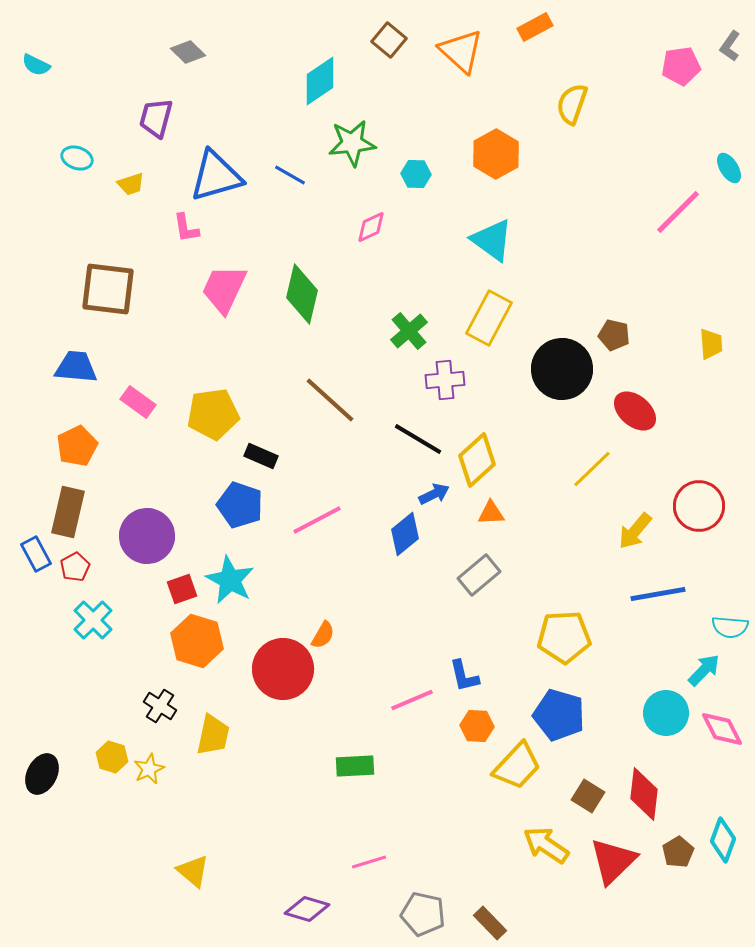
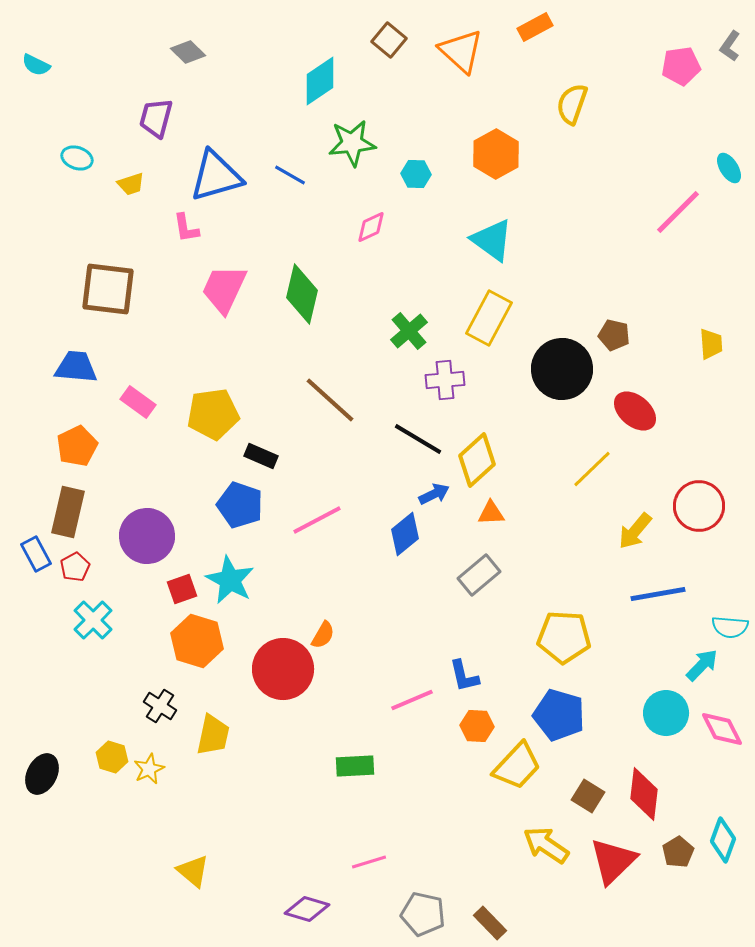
yellow pentagon at (564, 637): rotated 6 degrees clockwise
cyan arrow at (704, 670): moved 2 px left, 5 px up
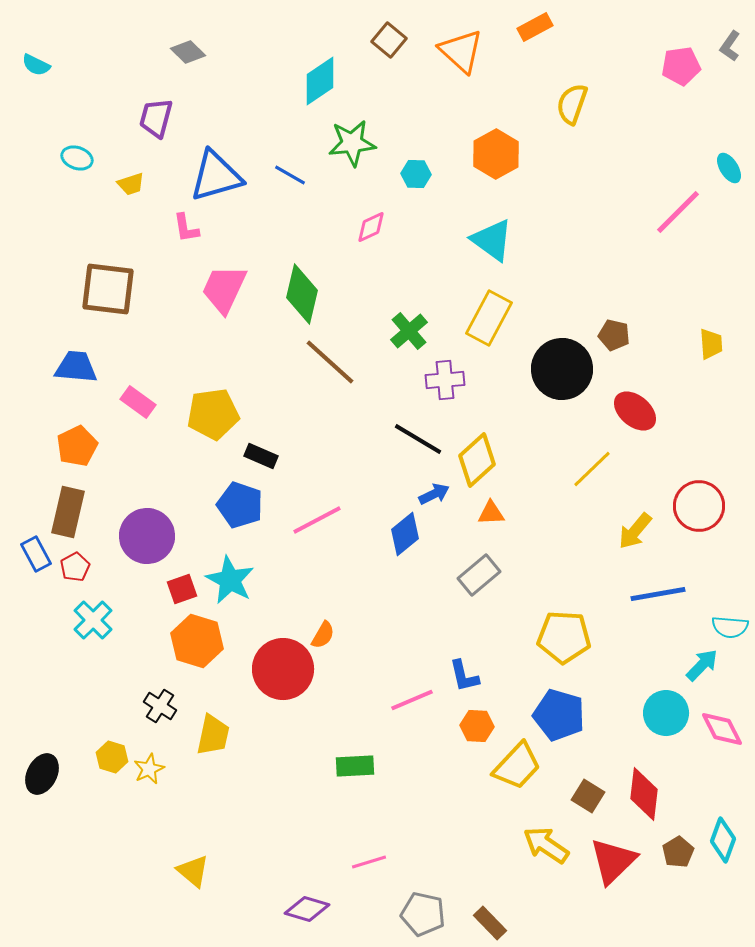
brown line at (330, 400): moved 38 px up
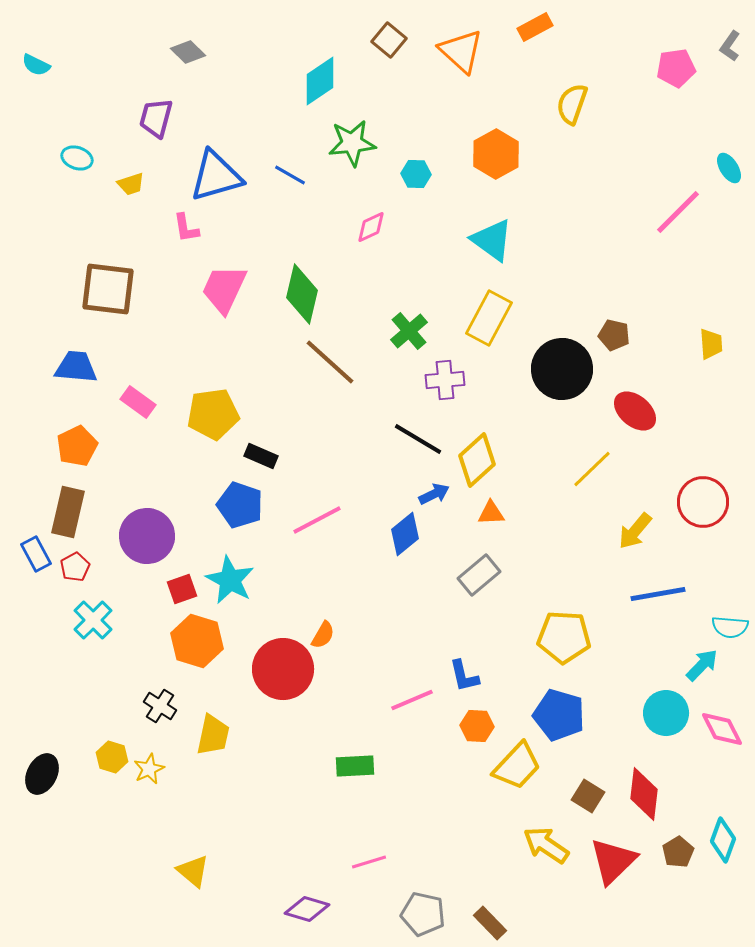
pink pentagon at (681, 66): moved 5 px left, 2 px down
red circle at (699, 506): moved 4 px right, 4 px up
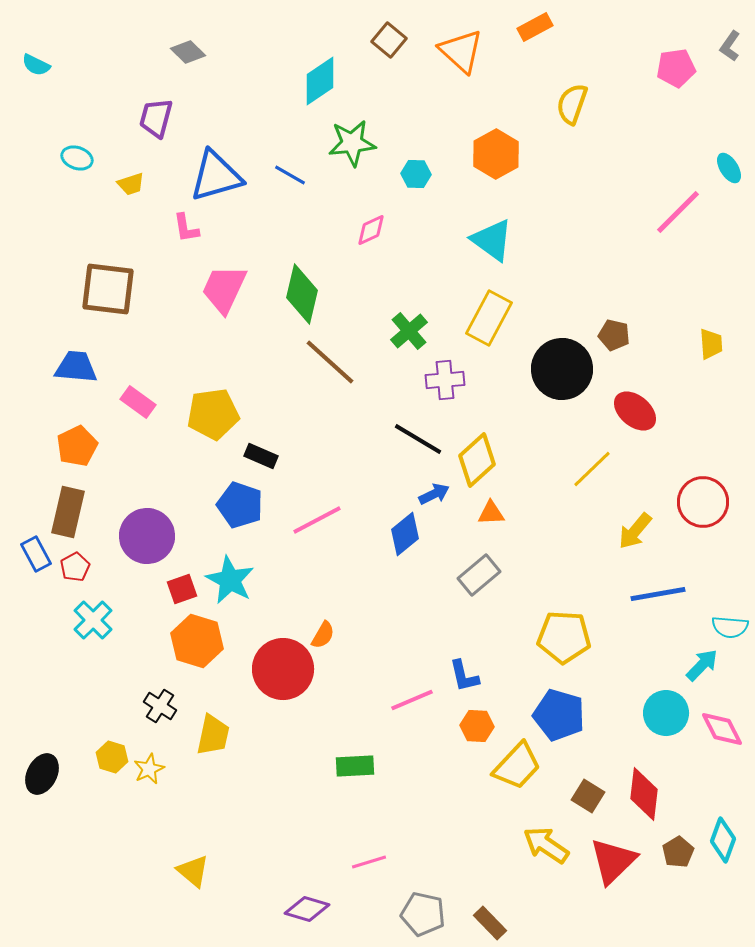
pink diamond at (371, 227): moved 3 px down
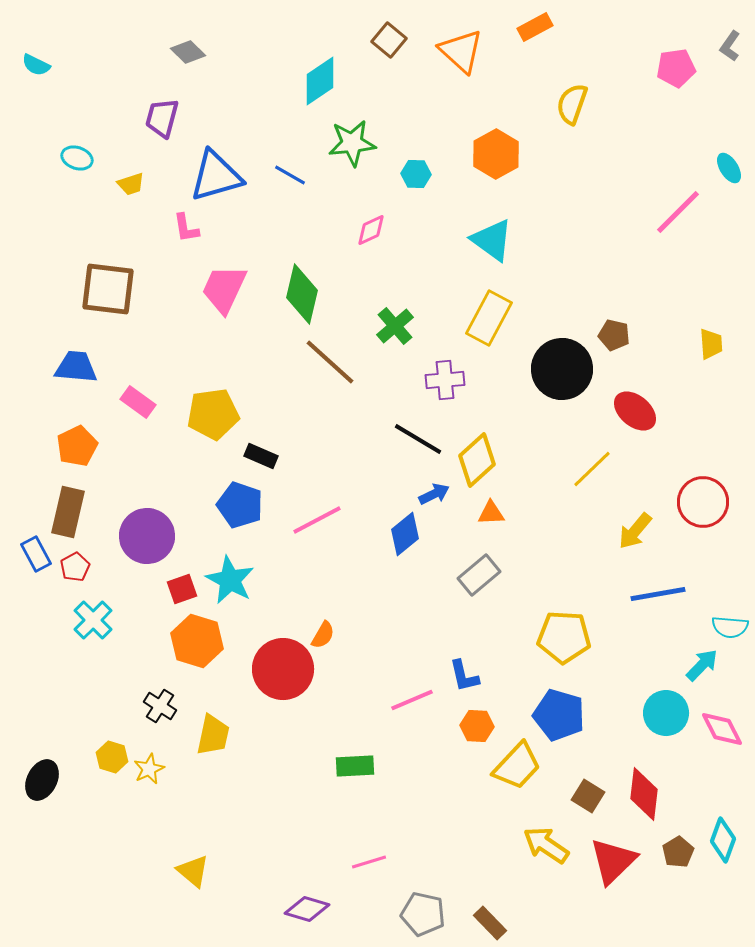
purple trapezoid at (156, 118): moved 6 px right
green cross at (409, 331): moved 14 px left, 5 px up
black ellipse at (42, 774): moved 6 px down
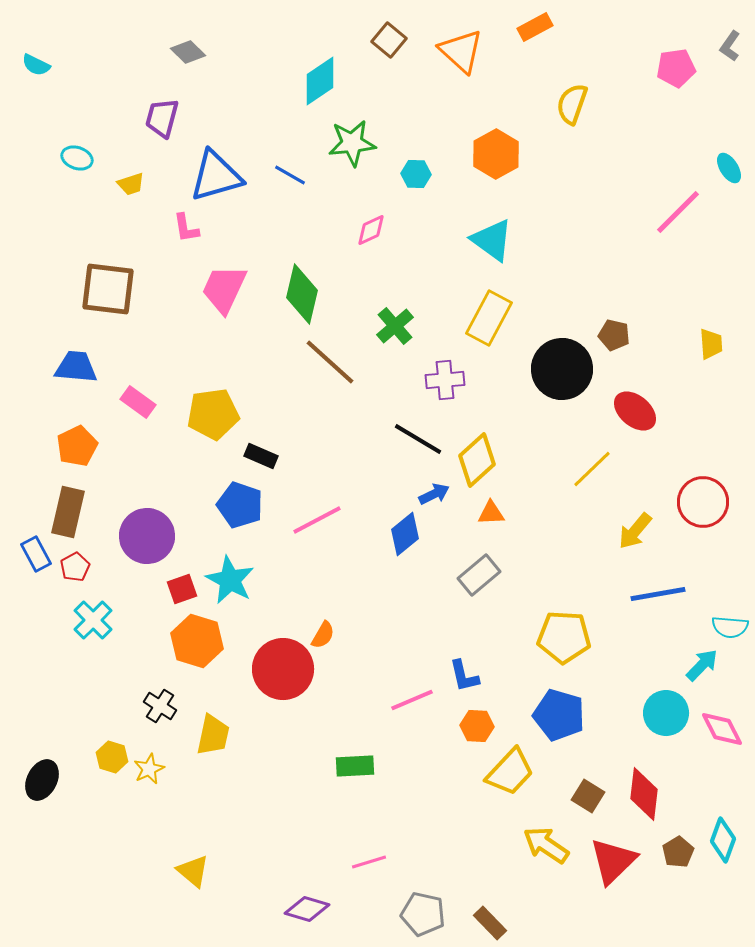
yellow trapezoid at (517, 766): moved 7 px left, 6 px down
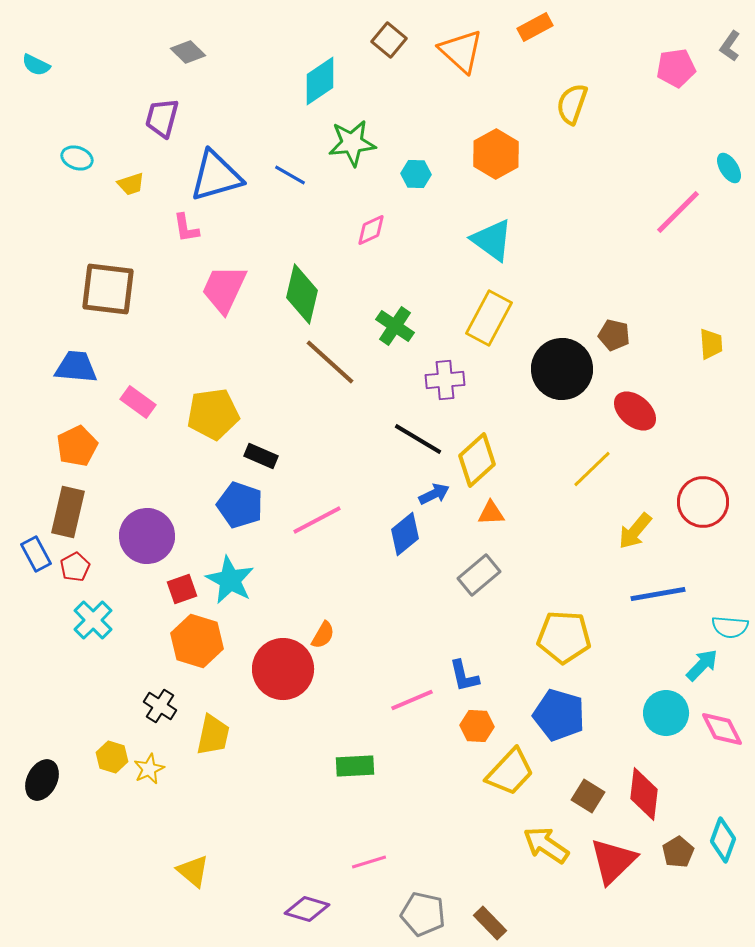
green cross at (395, 326): rotated 15 degrees counterclockwise
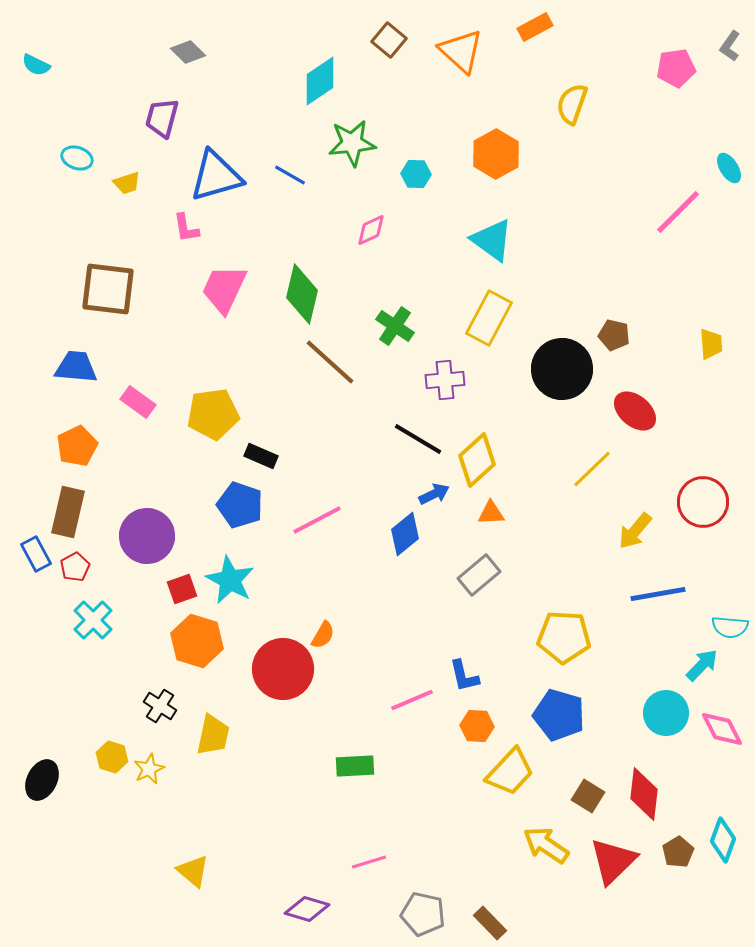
yellow trapezoid at (131, 184): moved 4 px left, 1 px up
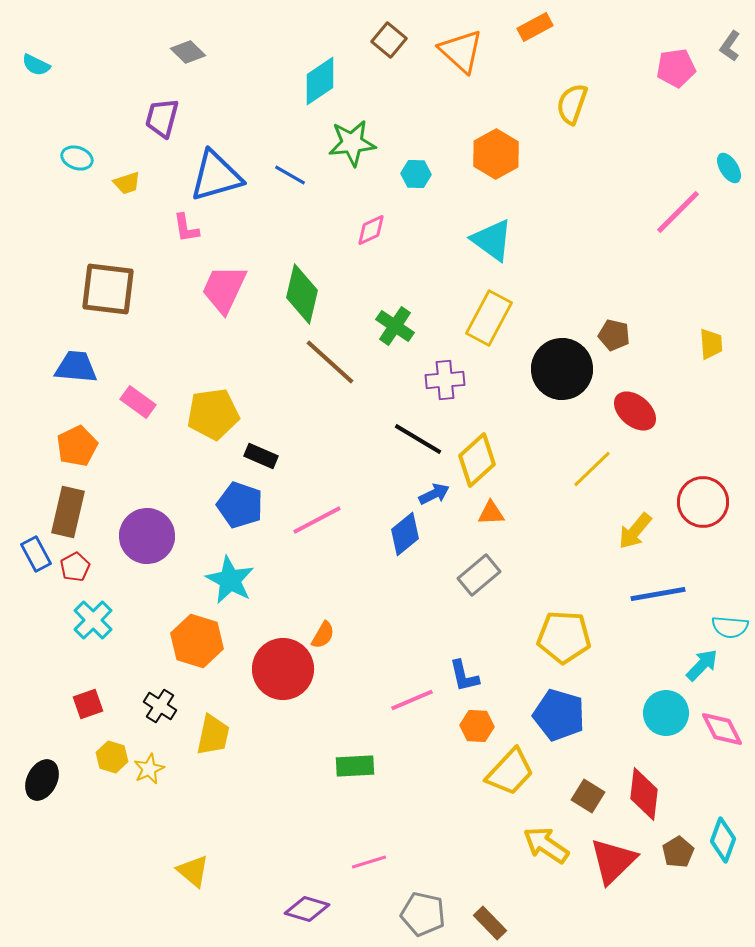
red square at (182, 589): moved 94 px left, 115 px down
